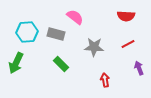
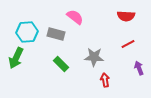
gray star: moved 10 px down
green arrow: moved 5 px up
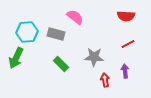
purple arrow: moved 14 px left, 3 px down; rotated 16 degrees clockwise
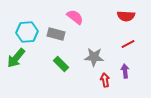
green arrow: rotated 15 degrees clockwise
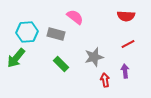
gray star: rotated 18 degrees counterclockwise
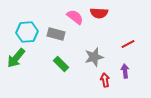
red semicircle: moved 27 px left, 3 px up
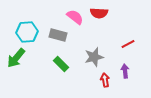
gray rectangle: moved 2 px right, 1 px down
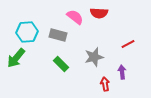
purple arrow: moved 3 px left, 1 px down
red arrow: moved 4 px down
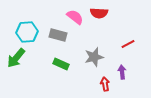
green rectangle: rotated 21 degrees counterclockwise
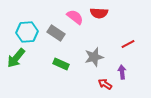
gray rectangle: moved 2 px left, 2 px up; rotated 18 degrees clockwise
red arrow: rotated 48 degrees counterclockwise
